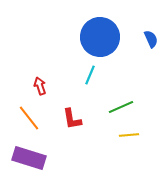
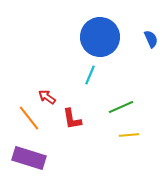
red arrow: moved 7 px right, 11 px down; rotated 36 degrees counterclockwise
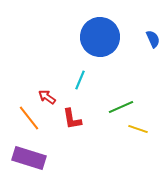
blue semicircle: moved 2 px right
cyan line: moved 10 px left, 5 px down
yellow line: moved 9 px right, 6 px up; rotated 24 degrees clockwise
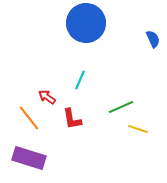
blue circle: moved 14 px left, 14 px up
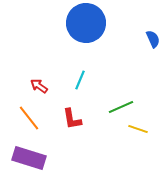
red arrow: moved 8 px left, 11 px up
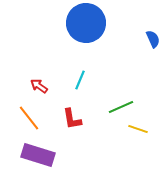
purple rectangle: moved 9 px right, 3 px up
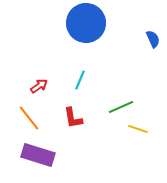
red arrow: rotated 108 degrees clockwise
red L-shape: moved 1 px right, 1 px up
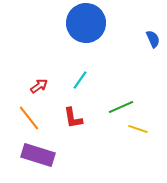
cyan line: rotated 12 degrees clockwise
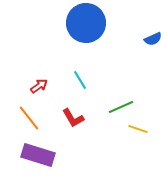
blue semicircle: rotated 90 degrees clockwise
cyan line: rotated 66 degrees counterclockwise
red L-shape: rotated 20 degrees counterclockwise
